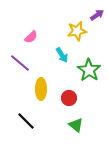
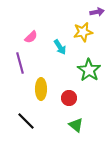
purple arrow: moved 3 px up; rotated 24 degrees clockwise
yellow star: moved 6 px right, 1 px down
cyan arrow: moved 2 px left, 8 px up
purple line: rotated 35 degrees clockwise
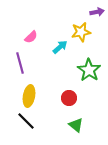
yellow star: moved 2 px left
cyan arrow: rotated 98 degrees counterclockwise
yellow ellipse: moved 12 px left, 7 px down; rotated 10 degrees clockwise
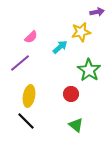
purple line: rotated 65 degrees clockwise
red circle: moved 2 px right, 4 px up
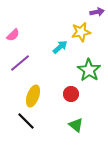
pink semicircle: moved 18 px left, 2 px up
yellow ellipse: moved 4 px right; rotated 10 degrees clockwise
